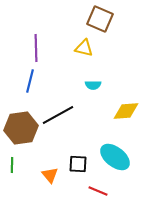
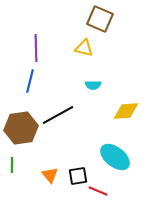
black square: moved 12 px down; rotated 12 degrees counterclockwise
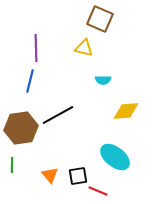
cyan semicircle: moved 10 px right, 5 px up
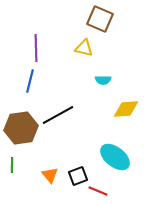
yellow diamond: moved 2 px up
black square: rotated 12 degrees counterclockwise
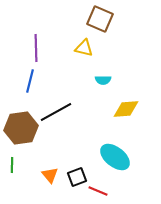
black line: moved 2 px left, 3 px up
black square: moved 1 px left, 1 px down
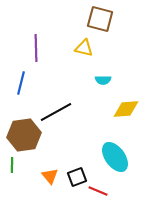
brown square: rotated 8 degrees counterclockwise
blue line: moved 9 px left, 2 px down
brown hexagon: moved 3 px right, 7 px down
cyan ellipse: rotated 16 degrees clockwise
orange triangle: moved 1 px down
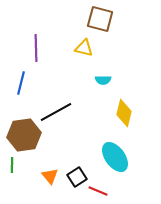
yellow diamond: moved 2 px left, 4 px down; rotated 72 degrees counterclockwise
black square: rotated 12 degrees counterclockwise
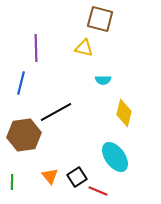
green line: moved 17 px down
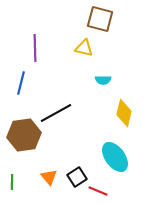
purple line: moved 1 px left
black line: moved 1 px down
orange triangle: moved 1 px left, 1 px down
